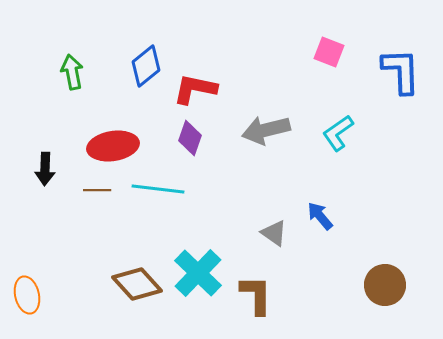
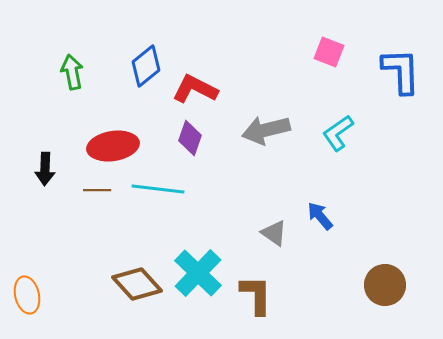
red L-shape: rotated 15 degrees clockwise
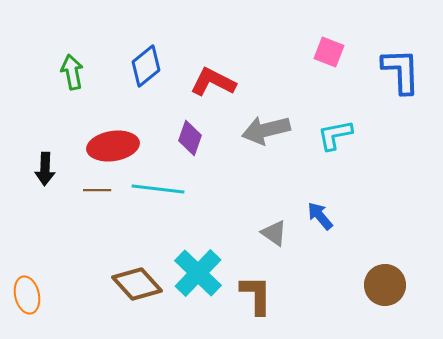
red L-shape: moved 18 px right, 7 px up
cyan L-shape: moved 3 px left, 2 px down; rotated 24 degrees clockwise
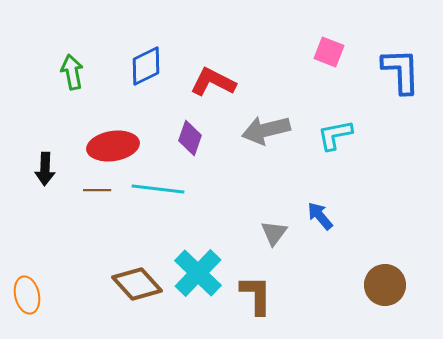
blue diamond: rotated 12 degrees clockwise
gray triangle: rotated 32 degrees clockwise
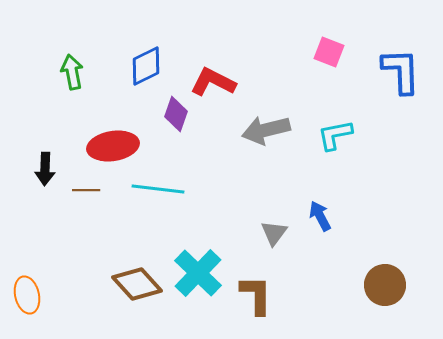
purple diamond: moved 14 px left, 24 px up
brown line: moved 11 px left
blue arrow: rotated 12 degrees clockwise
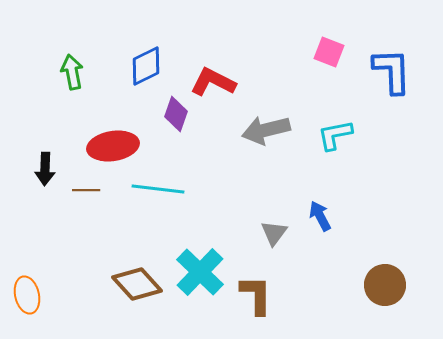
blue L-shape: moved 9 px left
cyan cross: moved 2 px right, 1 px up
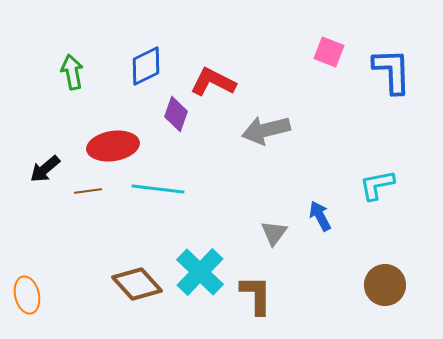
cyan L-shape: moved 42 px right, 50 px down
black arrow: rotated 48 degrees clockwise
brown line: moved 2 px right, 1 px down; rotated 8 degrees counterclockwise
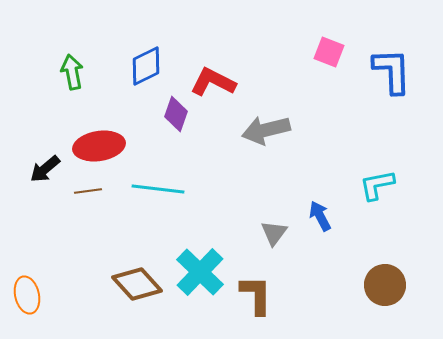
red ellipse: moved 14 px left
